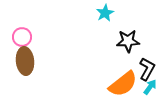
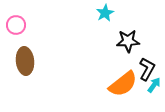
pink circle: moved 6 px left, 12 px up
cyan arrow: moved 4 px right, 2 px up
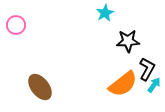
brown ellipse: moved 15 px right, 26 px down; rotated 32 degrees counterclockwise
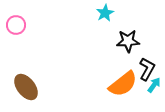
brown ellipse: moved 14 px left
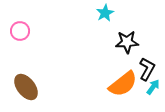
pink circle: moved 4 px right, 6 px down
black star: moved 1 px left, 1 px down
cyan arrow: moved 1 px left, 2 px down
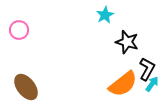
cyan star: moved 2 px down
pink circle: moved 1 px left, 1 px up
black star: rotated 20 degrees clockwise
cyan arrow: moved 1 px left, 3 px up
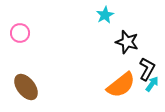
pink circle: moved 1 px right, 3 px down
orange semicircle: moved 2 px left, 1 px down
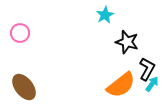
brown ellipse: moved 2 px left
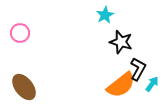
black star: moved 6 px left
black L-shape: moved 9 px left
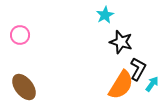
pink circle: moved 2 px down
orange semicircle: rotated 20 degrees counterclockwise
